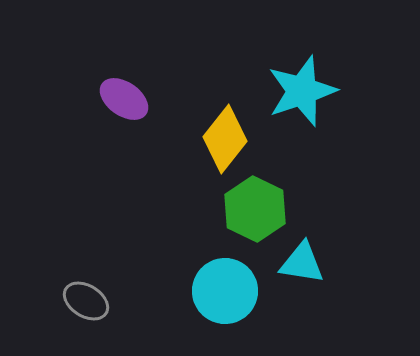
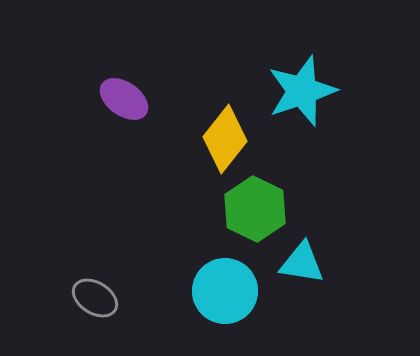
gray ellipse: moved 9 px right, 3 px up
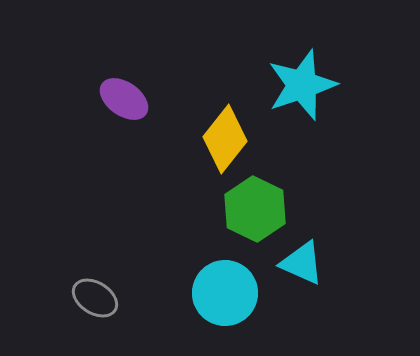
cyan star: moved 6 px up
cyan triangle: rotated 15 degrees clockwise
cyan circle: moved 2 px down
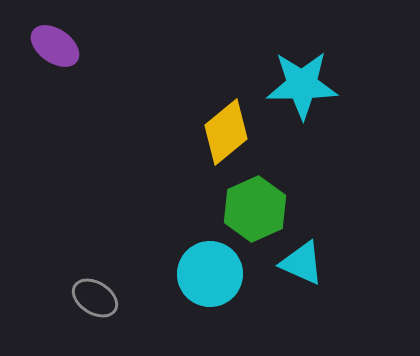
cyan star: rotated 18 degrees clockwise
purple ellipse: moved 69 px left, 53 px up
yellow diamond: moved 1 px right, 7 px up; rotated 12 degrees clockwise
green hexagon: rotated 10 degrees clockwise
cyan circle: moved 15 px left, 19 px up
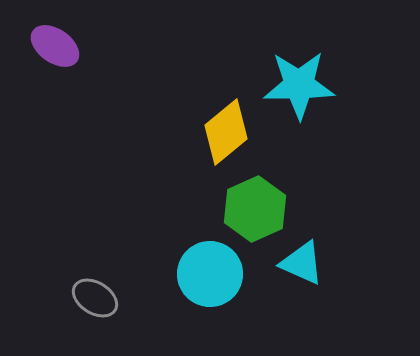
cyan star: moved 3 px left
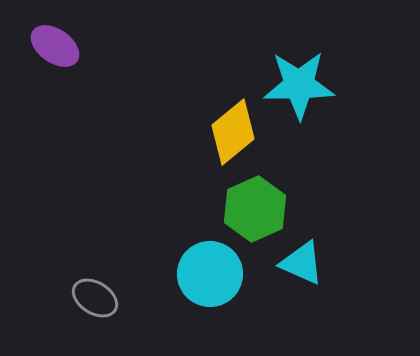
yellow diamond: moved 7 px right
